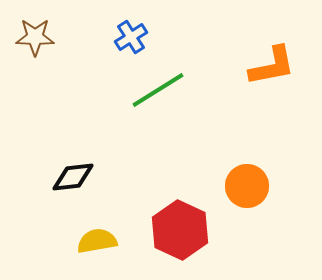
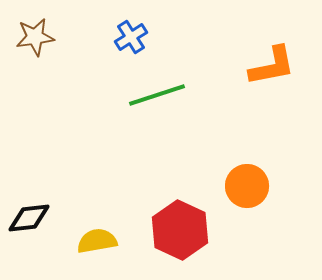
brown star: rotated 9 degrees counterclockwise
green line: moved 1 px left, 5 px down; rotated 14 degrees clockwise
black diamond: moved 44 px left, 41 px down
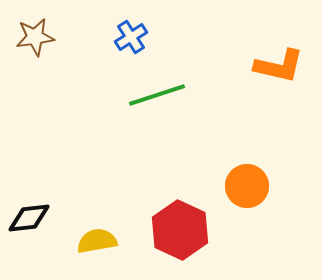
orange L-shape: moved 7 px right; rotated 24 degrees clockwise
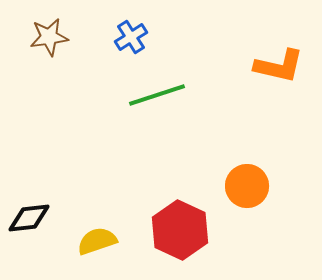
brown star: moved 14 px right
yellow semicircle: rotated 9 degrees counterclockwise
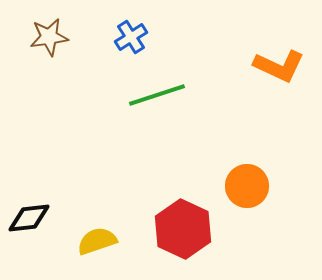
orange L-shape: rotated 12 degrees clockwise
red hexagon: moved 3 px right, 1 px up
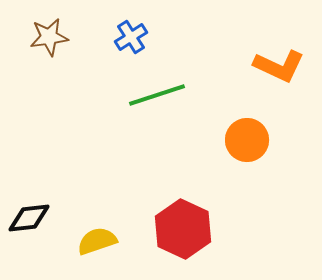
orange circle: moved 46 px up
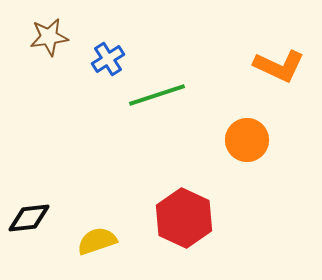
blue cross: moved 23 px left, 22 px down
red hexagon: moved 1 px right, 11 px up
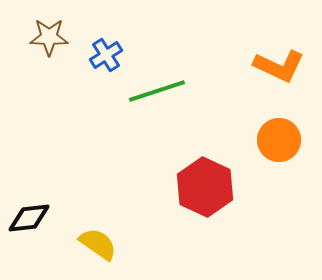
brown star: rotated 9 degrees clockwise
blue cross: moved 2 px left, 4 px up
green line: moved 4 px up
orange circle: moved 32 px right
red hexagon: moved 21 px right, 31 px up
yellow semicircle: moved 1 px right, 3 px down; rotated 54 degrees clockwise
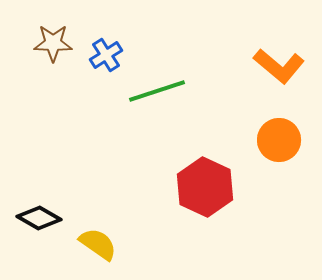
brown star: moved 4 px right, 6 px down
orange L-shape: rotated 15 degrees clockwise
black diamond: moved 10 px right; rotated 36 degrees clockwise
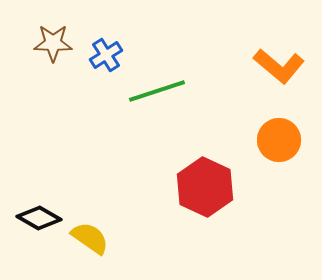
yellow semicircle: moved 8 px left, 6 px up
